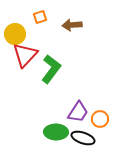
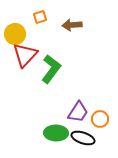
green ellipse: moved 1 px down
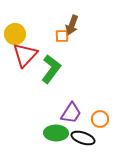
orange square: moved 22 px right, 19 px down; rotated 16 degrees clockwise
brown arrow: rotated 66 degrees counterclockwise
purple trapezoid: moved 7 px left, 1 px down
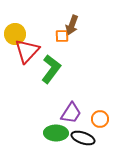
red triangle: moved 2 px right, 4 px up
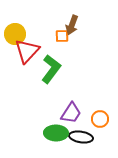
black ellipse: moved 2 px left, 1 px up; rotated 10 degrees counterclockwise
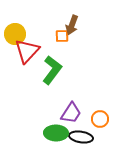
green L-shape: moved 1 px right, 1 px down
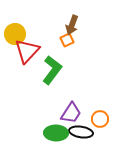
orange square: moved 5 px right, 4 px down; rotated 24 degrees counterclockwise
black ellipse: moved 5 px up
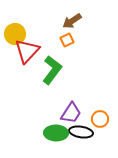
brown arrow: moved 4 px up; rotated 36 degrees clockwise
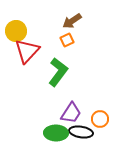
yellow circle: moved 1 px right, 3 px up
green L-shape: moved 6 px right, 2 px down
